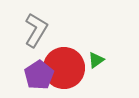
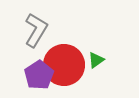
red circle: moved 3 px up
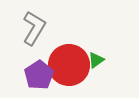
gray L-shape: moved 2 px left, 2 px up
red circle: moved 5 px right
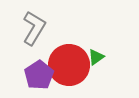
green triangle: moved 3 px up
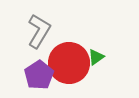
gray L-shape: moved 5 px right, 3 px down
red circle: moved 2 px up
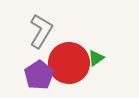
gray L-shape: moved 2 px right
green triangle: moved 1 px down
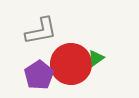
gray L-shape: rotated 48 degrees clockwise
red circle: moved 2 px right, 1 px down
